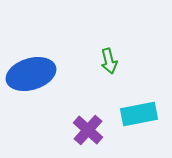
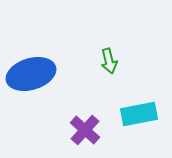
purple cross: moved 3 px left
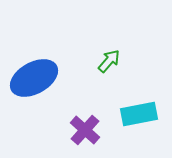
green arrow: rotated 125 degrees counterclockwise
blue ellipse: moved 3 px right, 4 px down; rotated 12 degrees counterclockwise
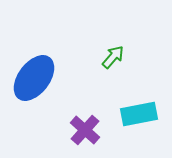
green arrow: moved 4 px right, 4 px up
blue ellipse: rotated 24 degrees counterclockwise
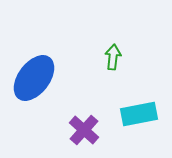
green arrow: rotated 35 degrees counterclockwise
purple cross: moved 1 px left
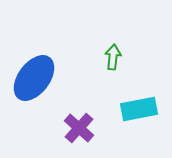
cyan rectangle: moved 5 px up
purple cross: moved 5 px left, 2 px up
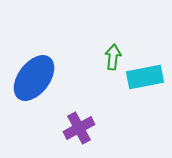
cyan rectangle: moved 6 px right, 32 px up
purple cross: rotated 20 degrees clockwise
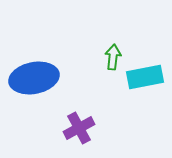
blue ellipse: rotated 42 degrees clockwise
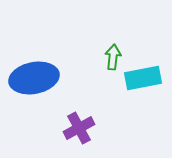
cyan rectangle: moved 2 px left, 1 px down
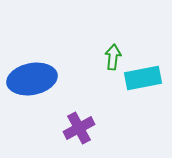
blue ellipse: moved 2 px left, 1 px down
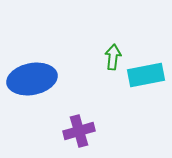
cyan rectangle: moved 3 px right, 3 px up
purple cross: moved 3 px down; rotated 12 degrees clockwise
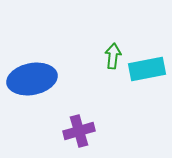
green arrow: moved 1 px up
cyan rectangle: moved 1 px right, 6 px up
